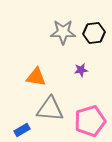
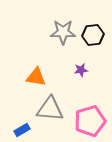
black hexagon: moved 1 px left, 2 px down
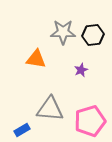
purple star: rotated 16 degrees counterclockwise
orange triangle: moved 18 px up
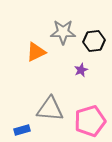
black hexagon: moved 1 px right, 6 px down
orange triangle: moved 7 px up; rotated 35 degrees counterclockwise
blue rectangle: rotated 14 degrees clockwise
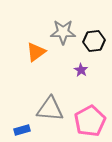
orange triangle: rotated 10 degrees counterclockwise
purple star: rotated 16 degrees counterclockwise
pink pentagon: rotated 12 degrees counterclockwise
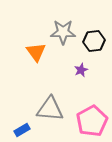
orange triangle: rotated 30 degrees counterclockwise
purple star: rotated 16 degrees clockwise
pink pentagon: moved 2 px right
blue rectangle: rotated 14 degrees counterclockwise
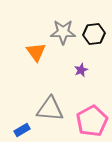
black hexagon: moved 7 px up
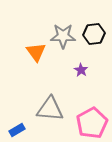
gray star: moved 4 px down
purple star: rotated 16 degrees counterclockwise
pink pentagon: moved 2 px down
blue rectangle: moved 5 px left
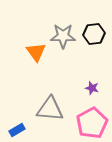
purple star: moved 11 px right, 18 px down; rotated 16 degrees counterclockwise
